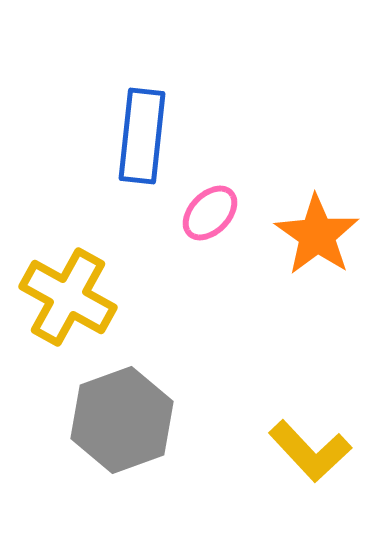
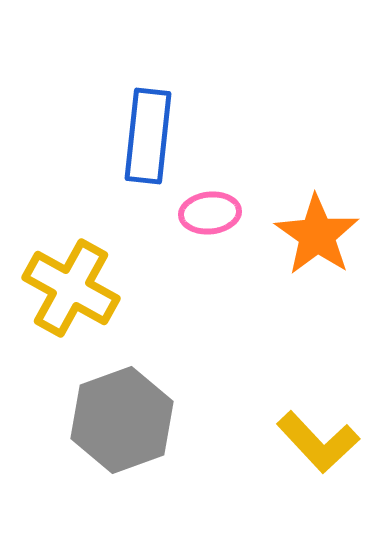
blue rectangle: moved 6 px right
pink ellipse: rotated 40 degrees clockwise
yellow cross: moved 3 px right, 9 px up
yellow L-shape: moved 8 px right, 9 px up
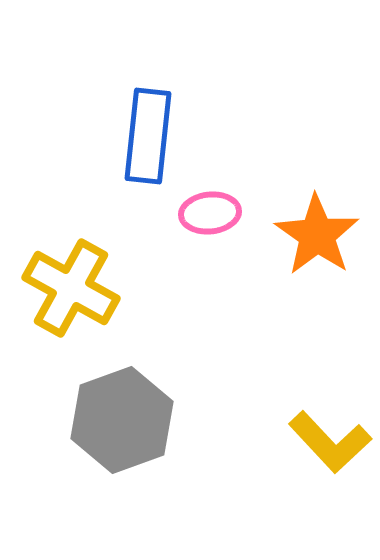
yellow L-shape: moved 12 px right
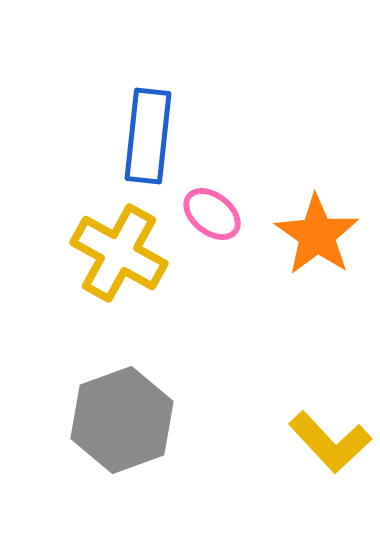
pink ellipse: moved 2 px right, 1 px down; rotated 44 degrees clockwise
yellow cross: moved 48 px right, 35 px up
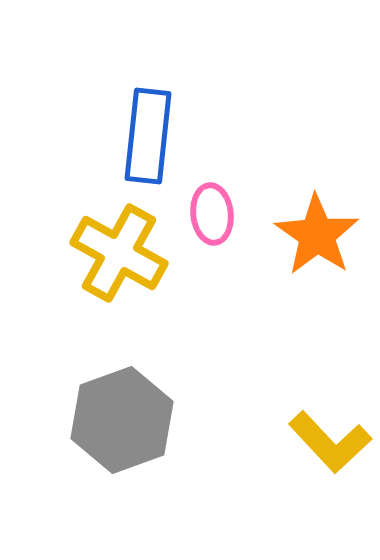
pink ellipse: rotated 46 degrees clockwise
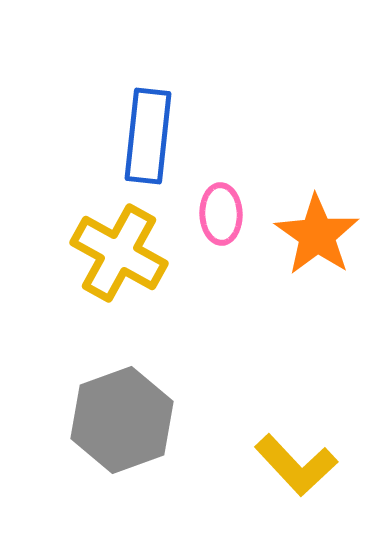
pink ellipse: moved 9 px right; rotated 4 degrees clockwise
yellow L-shape: moved 34 px left, 23 px down
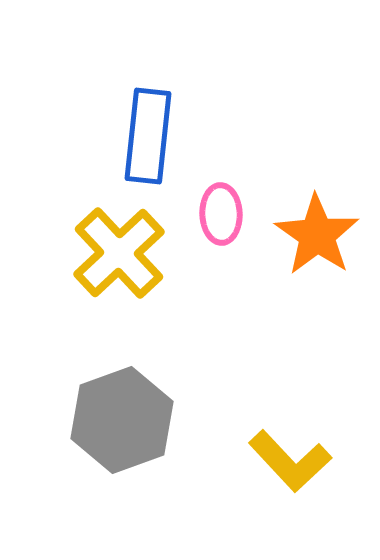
yellow cross: rotated 18 degrees clockwise
yellow L-shape: moved 6 px left, 4 px up
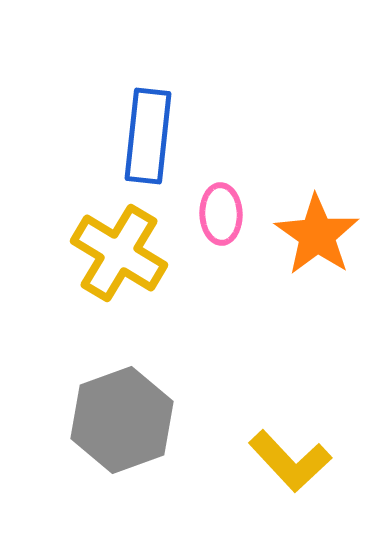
yellow cross: rotated 16 degrees counterclockwise
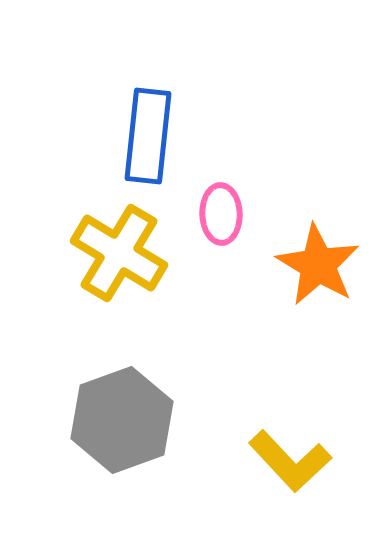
orange star: moved 1 px right, 30 px down; rotated 4 degrees counterclockwise
